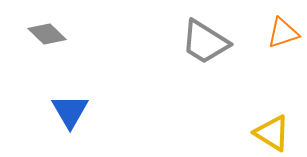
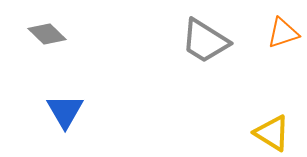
gray trapezoid: moved 1 px up
blue triangle: moved 5 px left
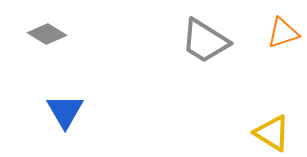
gray diamond: rotated 12 degrees counterclockwise
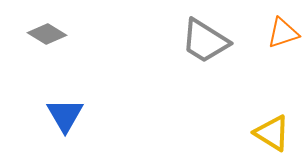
blue triangle: moved 4 px down
